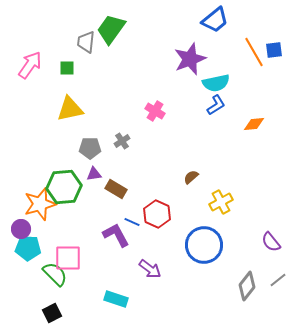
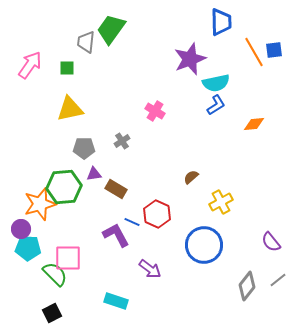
blue trapezoid: moved 6 px right, 2 px down; rotated 52 degrees counterclockwise
gray pentagon: moved 6 px left
cyan rectangle: moved 2 px down
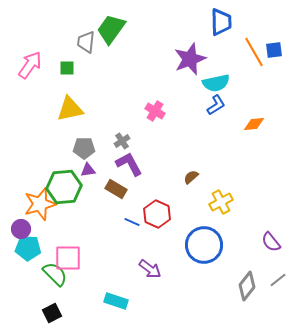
purple triangle: moved 6 px left, 4 px up
purple L-shape: moved 13 px right, 71 px up
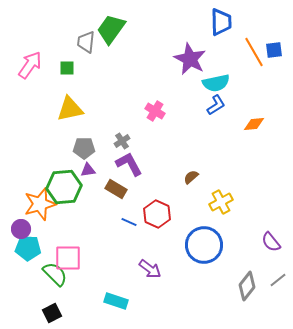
purple star: rotated 24 degrees counterclockwise
blue line: moved 3 px left
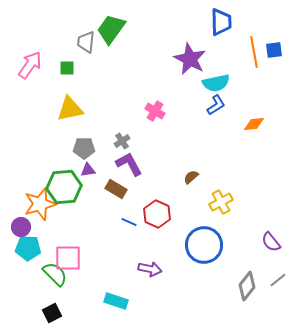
orange line: rotated 20 degrees clockwise
purple circle: moved 2 px up
purple arrow: rotated 25 degrees counterclockwise
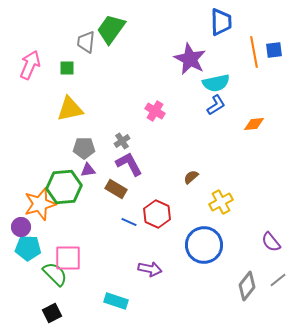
pink arrow: rotated 12 degrees counterclockwise
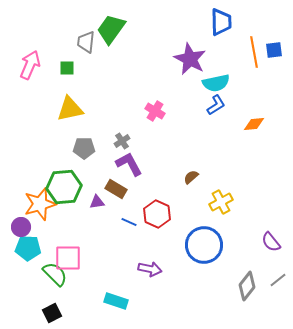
purple triangle: moved 9 px right, 32 px down
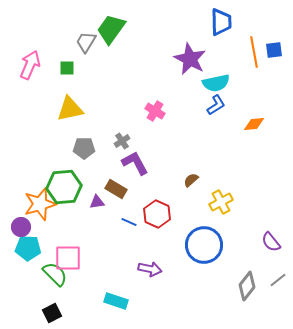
gray trapezoid: rotated 25 degrees clockwise
purple L-shape: moved 6 px right, 1 px up
brown semicircle: moved 3 px down
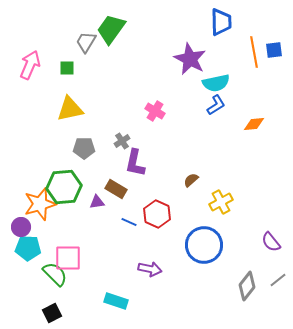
purple L-shape: rotated 140 degrees counterclockwise
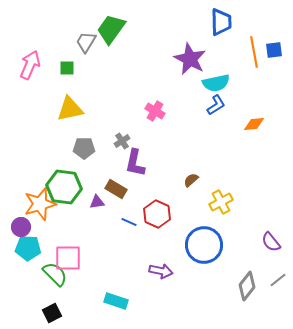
green hexagon: rotated 12 degrees clockwise
purple arrow: moved 11 px right, 2 px down
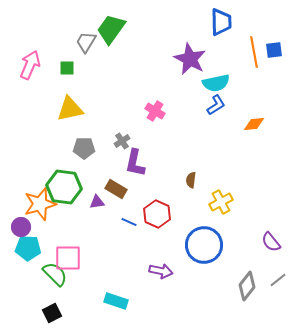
brown semicircle: rotated 42 degrees counterclockwise
